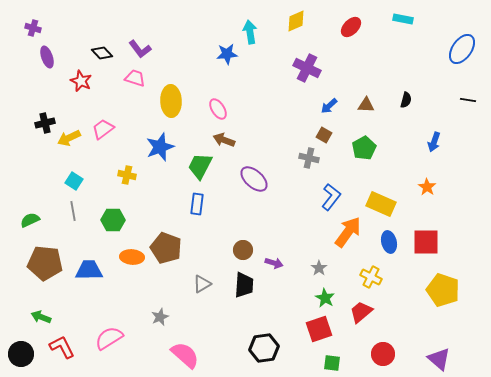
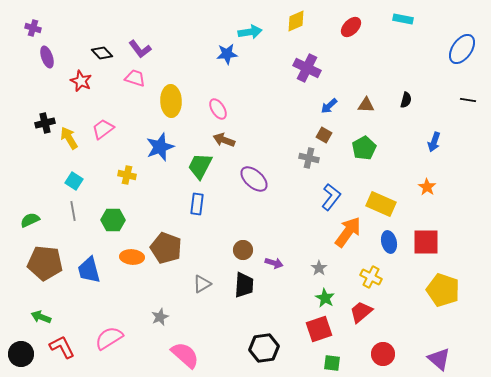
cyan arrow at (250, 32): rotated 90 degrees clockwise
yellow arrow at (69, 138): rotated 85 degrees clockwise
blue trapezoid at (89, 270): rotated 104 degrees counterclockwise
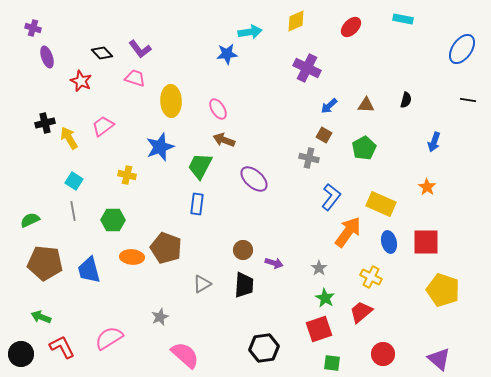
pink trapezoid at (103, 129): moved 3 px up
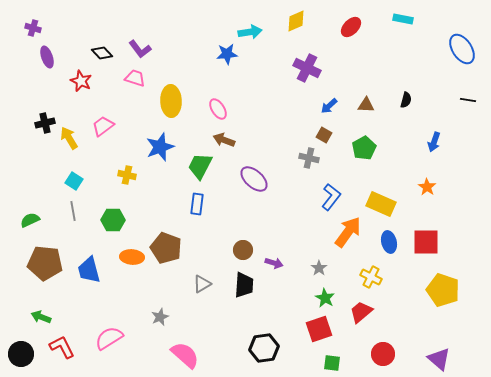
blue ellipse at (462, 49): rotated 68 degrees counterclockwise
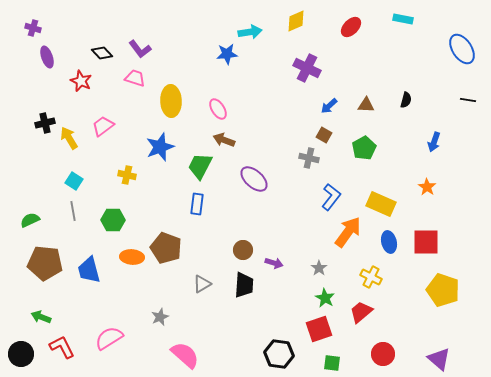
black hexagon at (264, 348): moved 15 px right, 6 px down; rotated 16 degrees clockwise
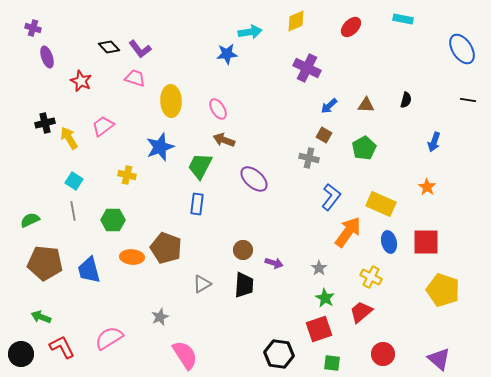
black diamond at (102, 53): moved 7 px right, 6 px up
pink semicircle at (185, 355): rotated 16 degrees clockwise
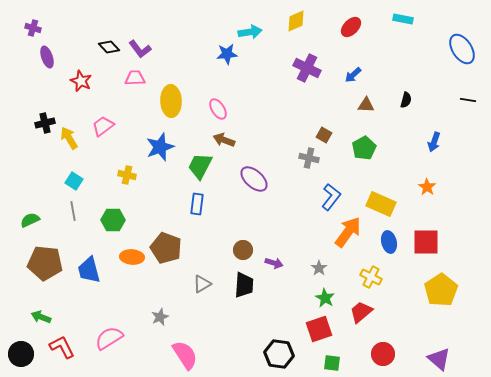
pink trapezoid at (135, 78): rotated 20 degrees counterclockwise
blue arrow at (329, 106): moved 24 px right, 31 px up
yellow pentagon at (443, 290): moved 2 px left; rotated 20 degrees clockwise
